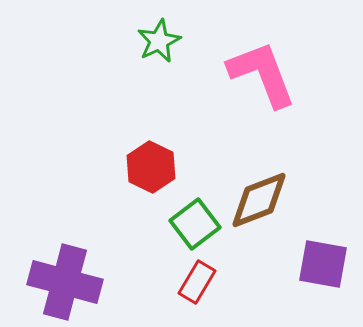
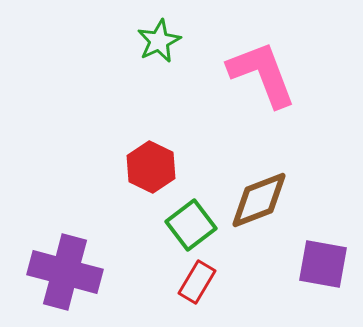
green square: moved 4 px left, 1 px down
purple cross: moved 10 px up
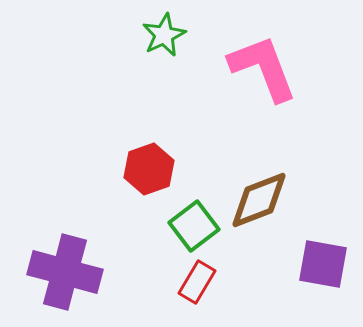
green star: moved 5 px right, 6 px up
pink L-shape: moved 1 px right, 6 px up
red hexagon: moved 2 px left, 2 px down; rotated 15 degrees clockwise
green square: moved 3 px right, 1 px down
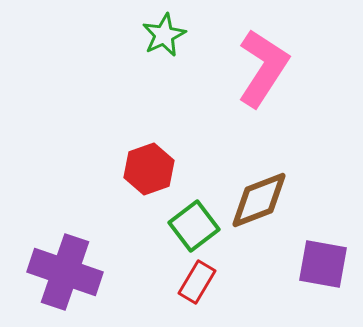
pink L-shape: rotated 54 degrees clockwise
purple cross: rotated 4 degrees clockwise
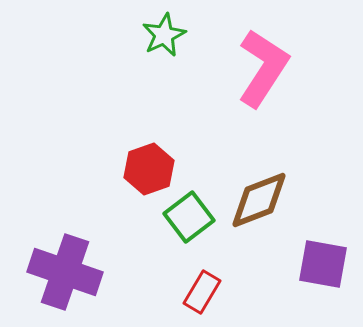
green square: moved 5 px left, 9 px up
red rectangle: moved 5 px right, 10 px down
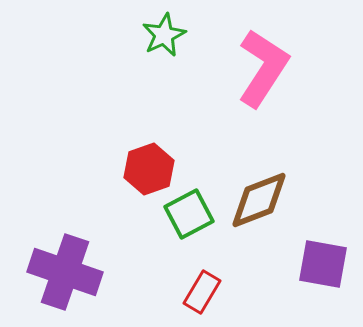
green square: moved 3 px up; rotated 9 degrees clockwise
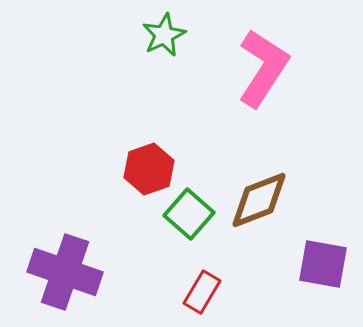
green square: rotated 21 degrees counterclockwise
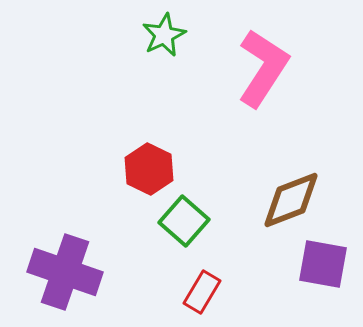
red hexagon: rotated 15 degrees counterclockwise
brown diamond: moved 32 px right
green square: moved 5 px left, 7 px down
